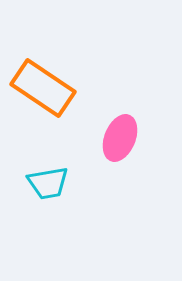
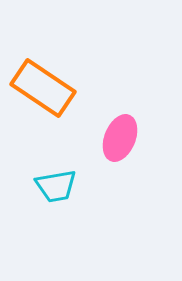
cyan trapezoid: moved 8 px right, 3 px down
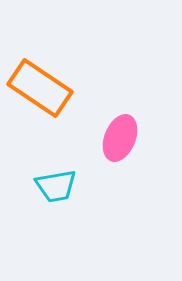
orange rectangle: moved 3 px left
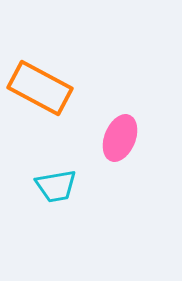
orange rectangle: rotated 6 degrees counterclockwise
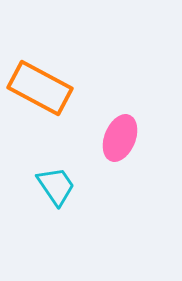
cyan trapezoid: rotated 114 degrees counterclockwise
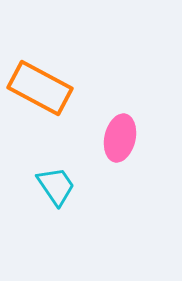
pink ellipse: rotated 9 degrees counterclockwise
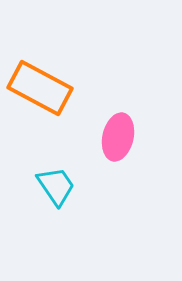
pink ellipse: moved 2 px left, 1 px up
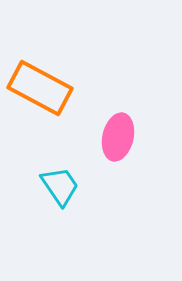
cyan trapezoid: moved 4 px right
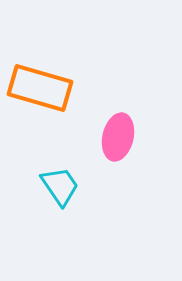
orange rectangle: rotated 12 degrees counterclockwise
